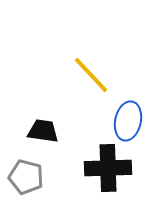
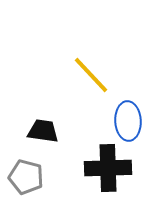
blue ellipse: rotated 15 degrees counterclockwise
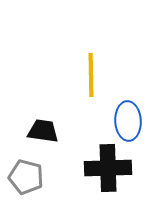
yellow line: rotated 42 degrees clockwise
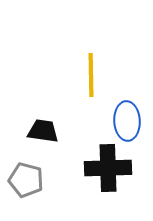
blue ellipse: moved 1 px left
gray pentagon: moved 3 px down
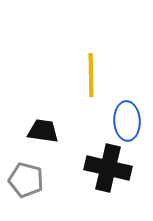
black cross: rotated 15 degrees clockwise
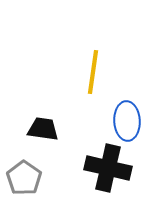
yellow line: moved 2 px right, 3 px up; rotated 9 degrees clockwise
black trapezoid: moved 2 px up
gray pentagon: moved 2 px left, 2 px up; rotated 20 degrees clockwise
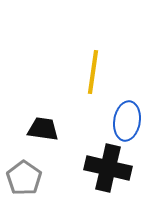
blue ellipse: rotated 12 degrees clockwise
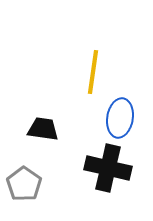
blue ellipse: moved 7 px left, 3 px up
gray pentagon: moved 6 px down
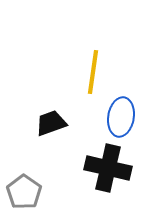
blue ellipse: moved 1 px right, 1 px up
black trapezoid: moved 8 px right, 6 px up; rotated 28 degrees counterclockwise
gray pentagon: moved 8 px down
